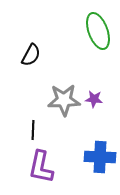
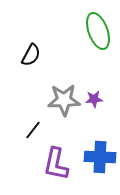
purple star: rotated 12 degrees counterclockwise
black line: rotated 36 degrees clockwise
purple L-shape: moved 15 px right, 3 px up
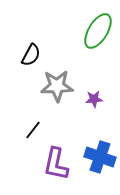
green ellipse: rotated 51 degrees clockwise
gray star: moved 7 px left, 14 px up
blue cross: rotated 16 degrees clockwise
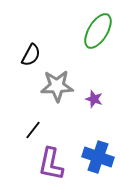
purple star: rotated 24 degrees clockwise
blue cross: moved 2 px left
purple L-shape: moved 5 px left
